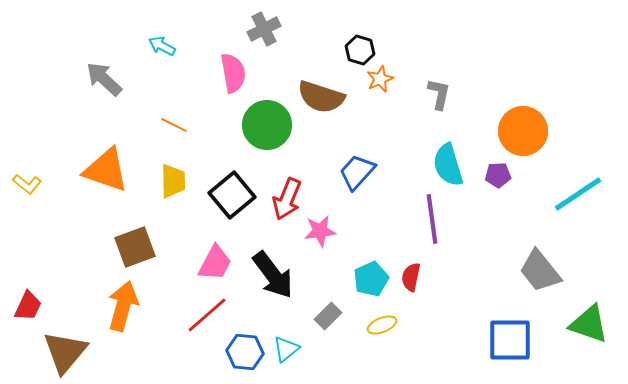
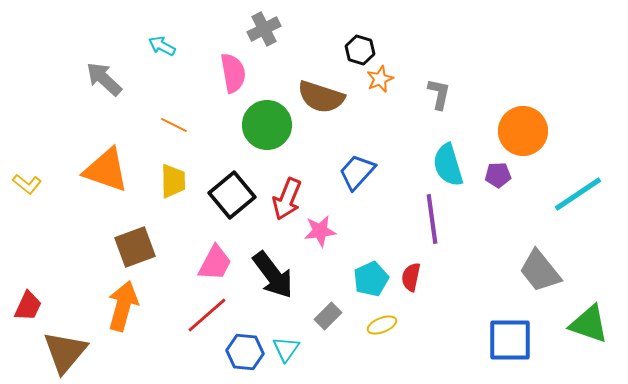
cyan triangle: rotated 16 degrees counterclockwise
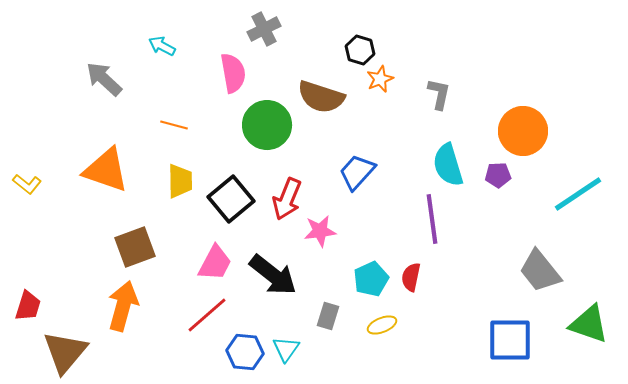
orange line: rotated 12 degrees counterclockwise
yellow trapezoid: moved 7 px right
black square: moved 1 px left, 4 px down
black arrow: rotated 15 degrees counterclockwise
red trapezoid: rotated 8 degrees counterclockwise
gray rectangle: rotated 28 degrees counterclockwise
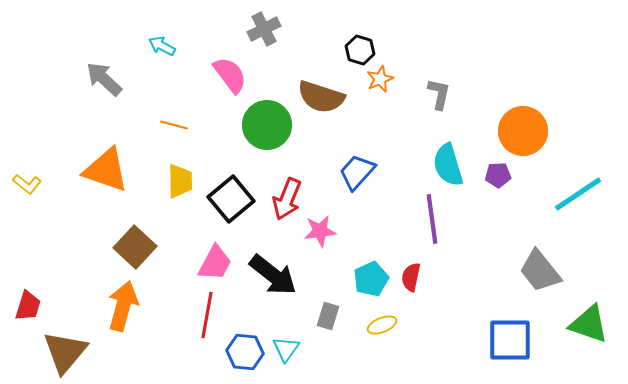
pink semicircle: moved 3 px left, 2 px down; rotated 27 degrees counterclockwise
brown square: rotated 27 degrees counterclockwise
red line: rotated 39 degrees counterclockwise
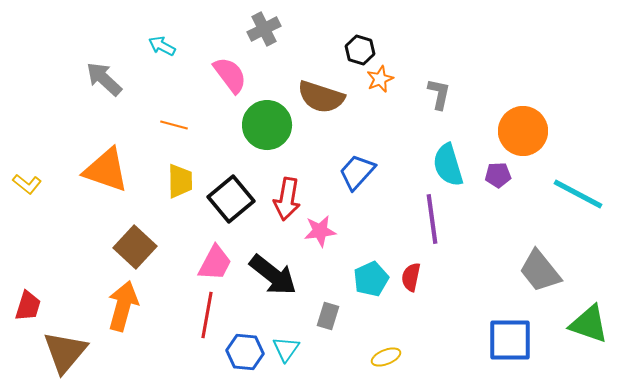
cyan line: rotated 62 degrees clockwise
red arrow: rotated 12 degrees counterclockwise
yellow ellipse: moved 4 px right, 32 px down
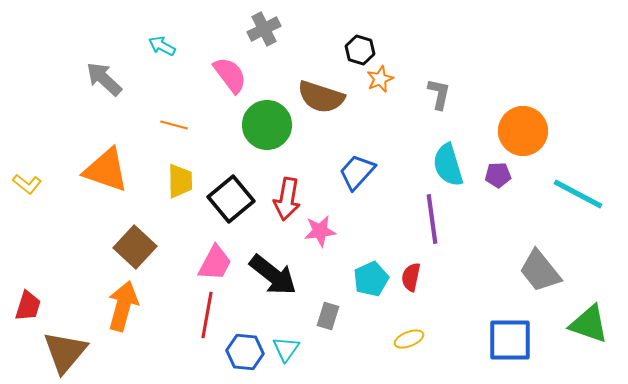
yellow ellipse: moved 23 px right, 18 px up
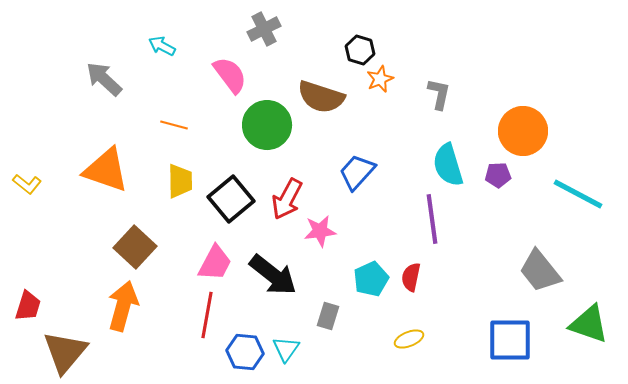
red arrow: rotated 18 degrees clockwise
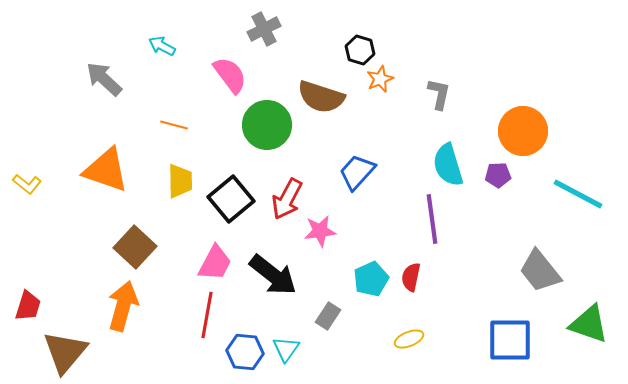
gray rectangle: rotated 16 degrees clockwise
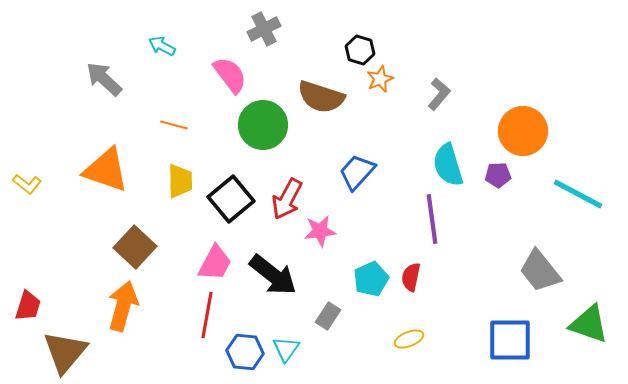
gray L-shape: rotated 28 degrees clockwise
green circle: moved 4 px left
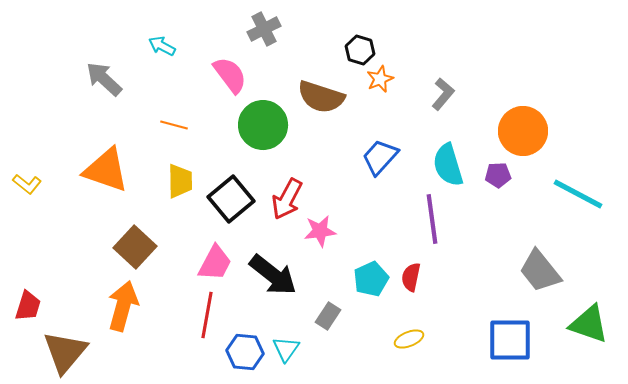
gray L-shape: moved 4 px right
blue trapezoid: moved 23 px right, 15 px up
